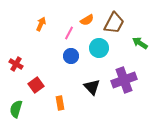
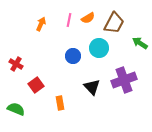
orange semicircle: moved 1 px right, 2 px up
pink line: moved 13 px up; rotated 16 degrees counterclockwise
blue circle: moved 2 px right
green semicircle: rotated 96 degrees clockwise
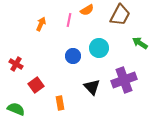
orange semicircle: moved 1 px left, 8 px up
brown trapezoid: moved 6 px right, 8 px up
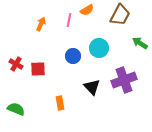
red square: moved 2 px right, 16 px up; rotated 35 degrees clockwise
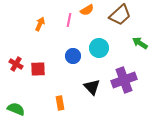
brown trapezoid: rotated 20 degrees clockwise
orange arrow: moved 1 px left
